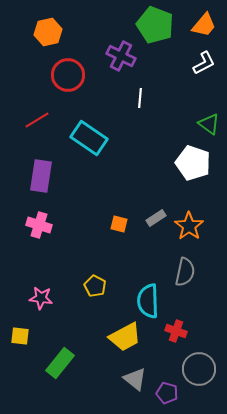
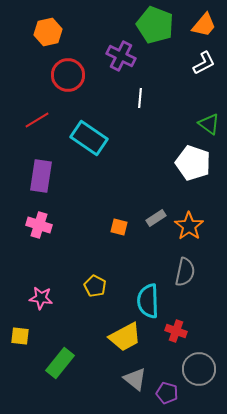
orange square: moved 3 px down
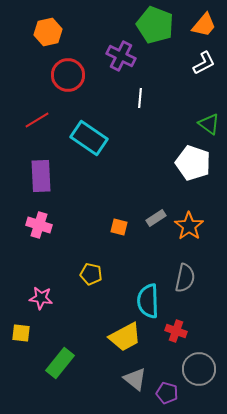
purple rectangle: rotated 12 degrees counterclockwise
gray semicircle: moved 6 px down
yellow pentagon: moved 4 px left, 12 px up; rotated 15 degrees counterclockwise
yellow square: moved 1 px right, 3 px up
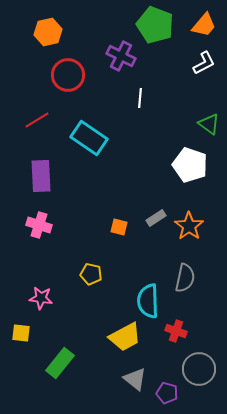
white pentagon: moved 3 px left, 2 px down
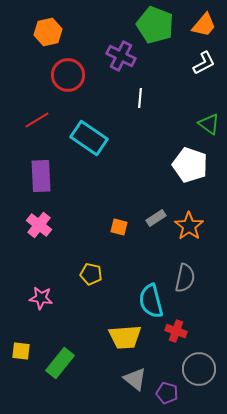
pink cross: rotated 20 degrees clockwise
cyan semicircle: moved 3 px right; rotated 12 degrees counterclockwise
yellow square: moved 18 px down
yellow trapezoid: rotated 24 degrees clockwise
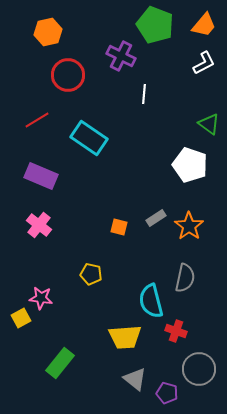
white line: moved 4 px right, 4 px up
purple rectangle: rotated 64 degrees counterclockwise
yellow square: moved 33 px up; rotated 36 degrees counterclockwise
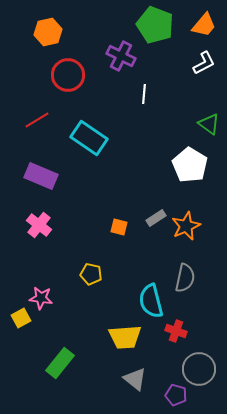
white pentagon: rotated 12 degrees clockwise
orange star: moved 3 px left; rotated 12 degrees clockwise
purple pentagon: moved 9 px right, 2 px down
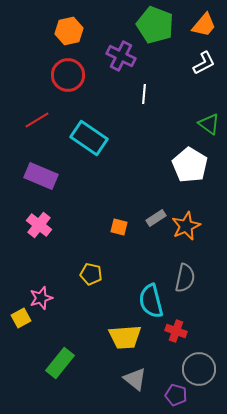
orange hexagon: moved 21 px right, 1 px up
pink star: rotated 25 degrees counterclockwise
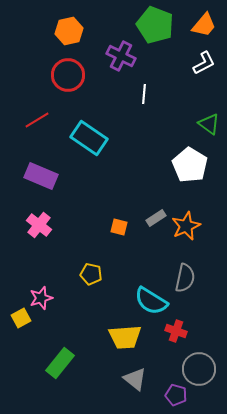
cyan semicircle: rotated 44 degrees counterclockwise
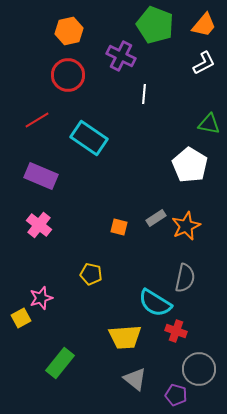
green triangle: rotated 25 degrees counterclockwise
cyan semicircle: moved 4 px right, 2 px down
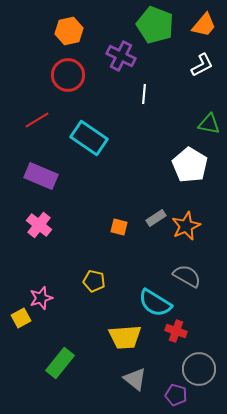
white L-shape: moved 2 px left, 2 px down
yellow pentagon: moved 3 px right, 7 px down
gray semicircle: moved 2 px right, 2 px up; rotated 72 degrees counterclockwise
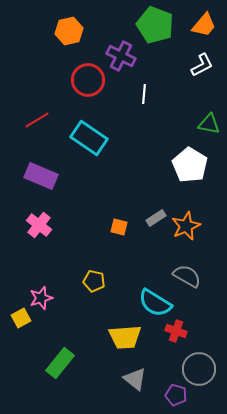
red circle: moved 20 px right, 5 px down
